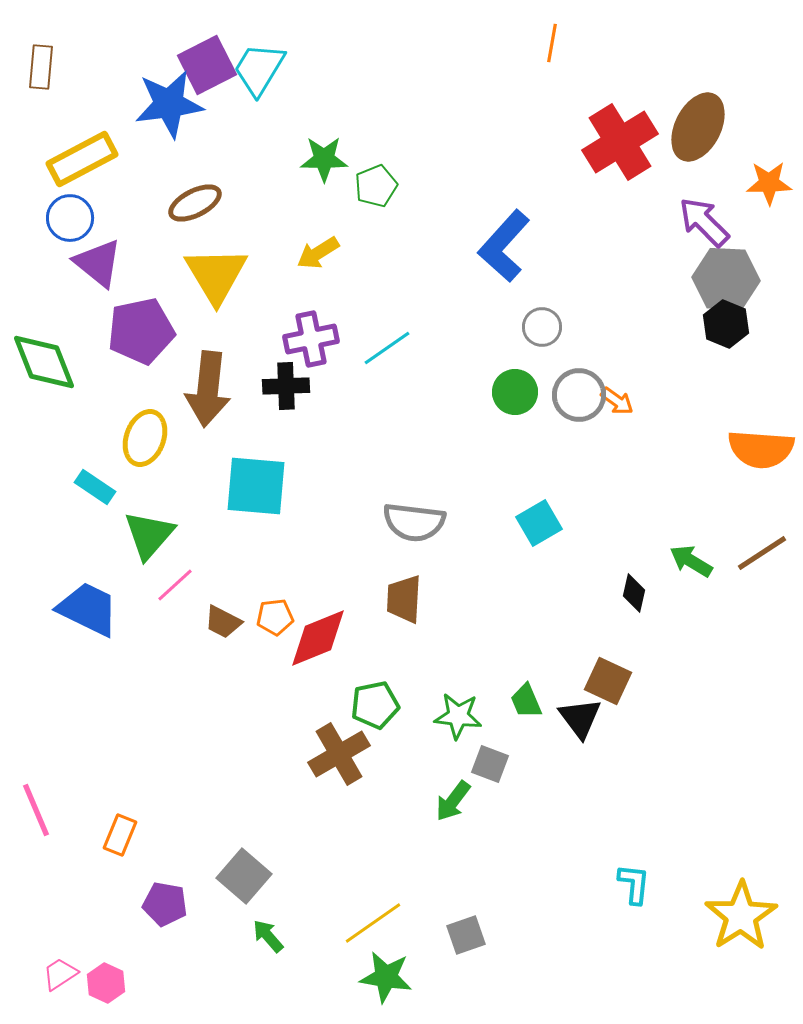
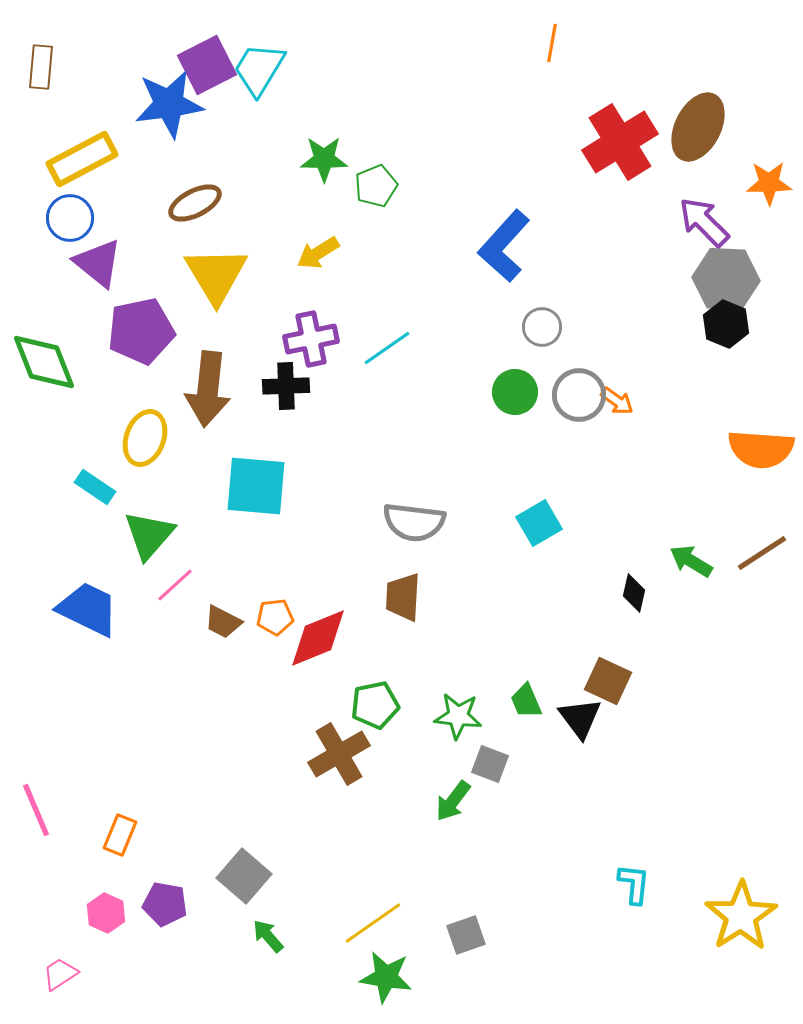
brown trapezoid at (404, 599): moved 1 px left, 2 px up
pink hexagon at (106, 983): moved 70 px up
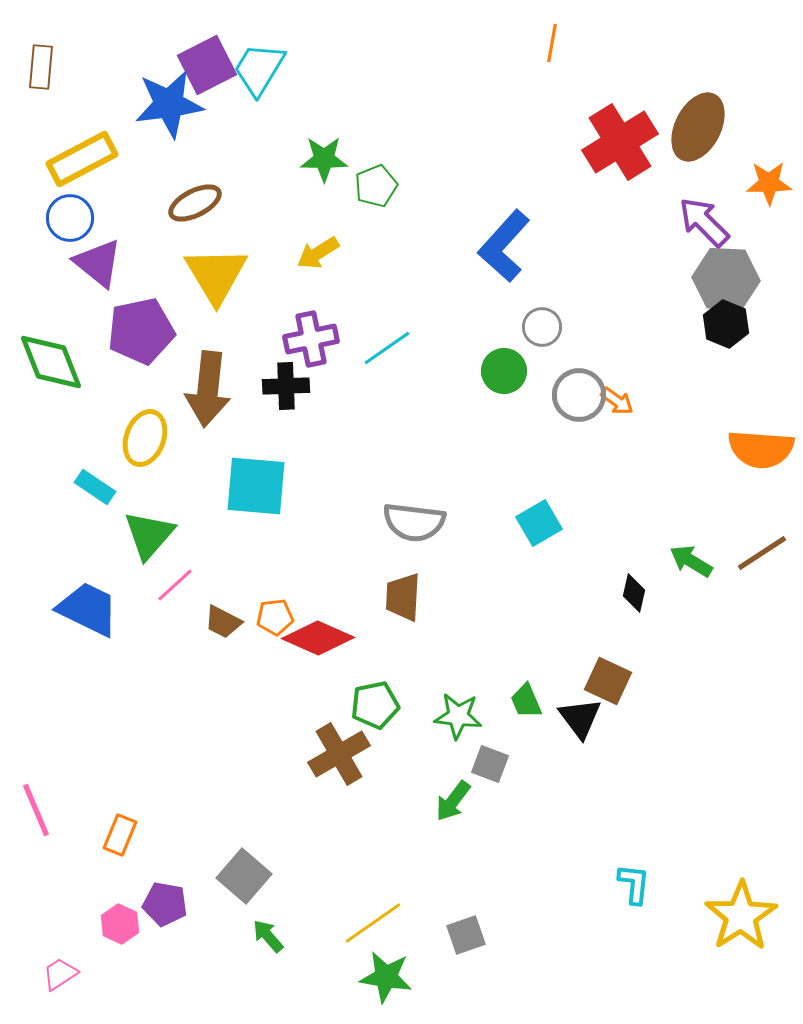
green diamond at (44, 362): moved 7 px right
green circle at (515, 392): moved 11 px left, 21 px up
red diamond at (318, 638): rotated 46 degrees clockwise
pink hexagon at (106, 913): moved 14 px right, 11 px down
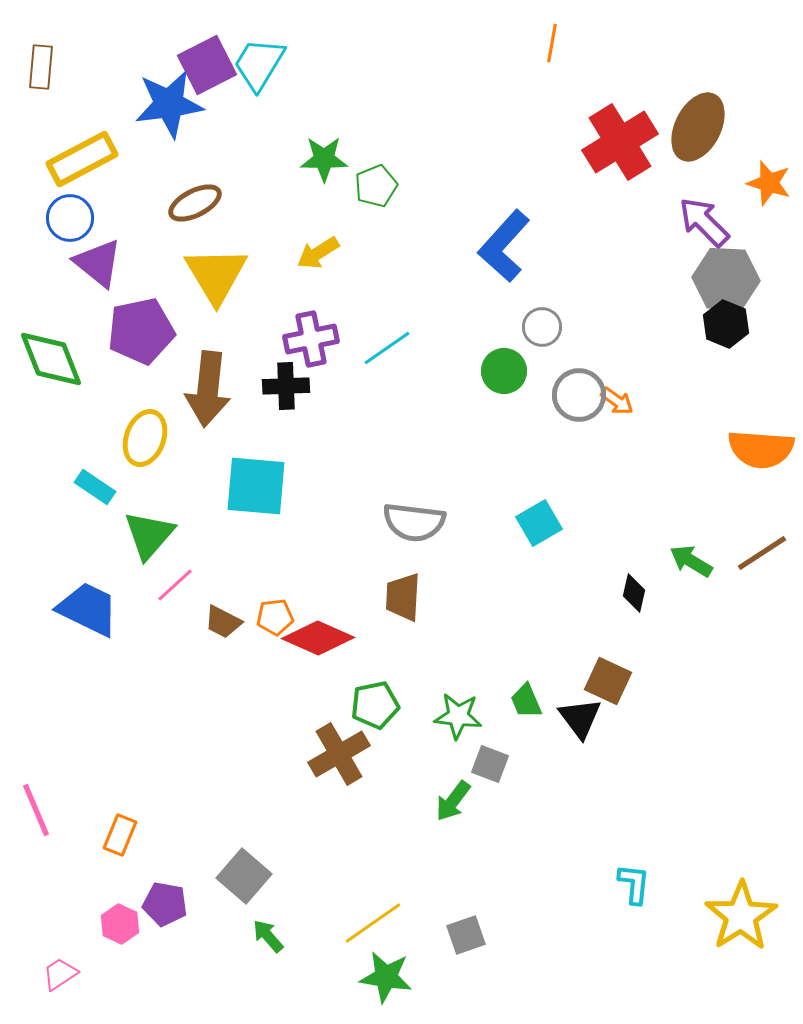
cyan trapezoid at (259, 69): moved 5 px up
orange star at (769, 183): rotated 18 degrees clockwise
green diamond at (51, 362): moved 3 px up
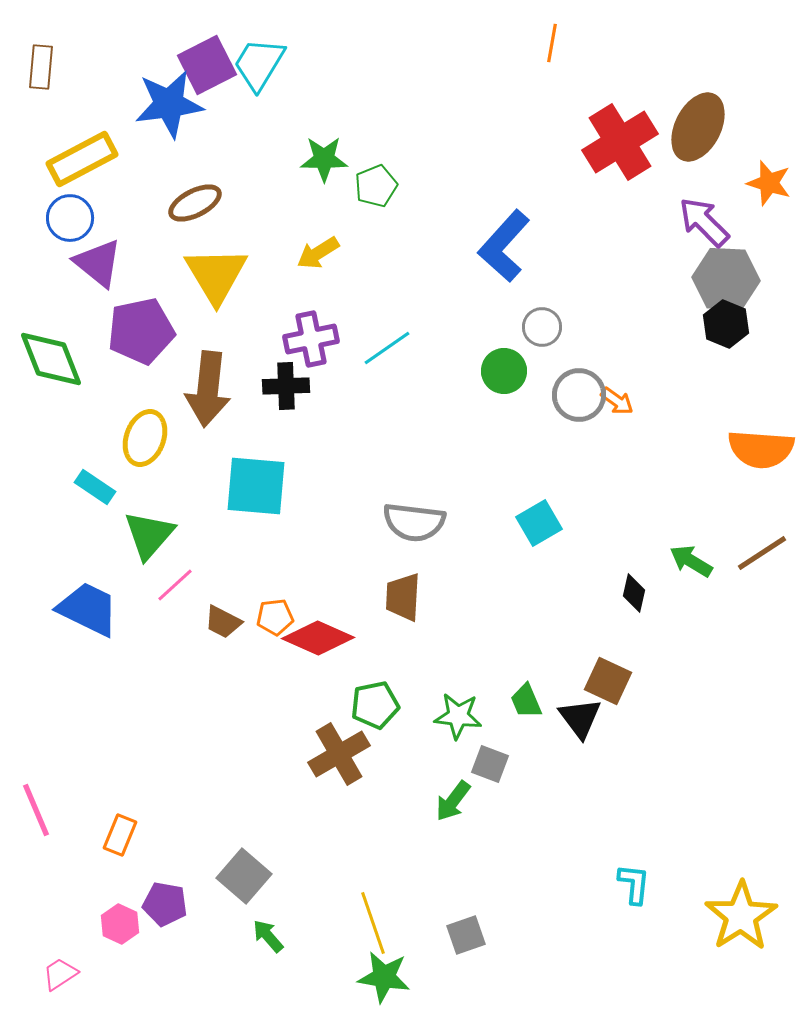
yellow line at (373, 923): rotated 74 degrees counterclockwise
green star at (386, 977): moved 2 px left
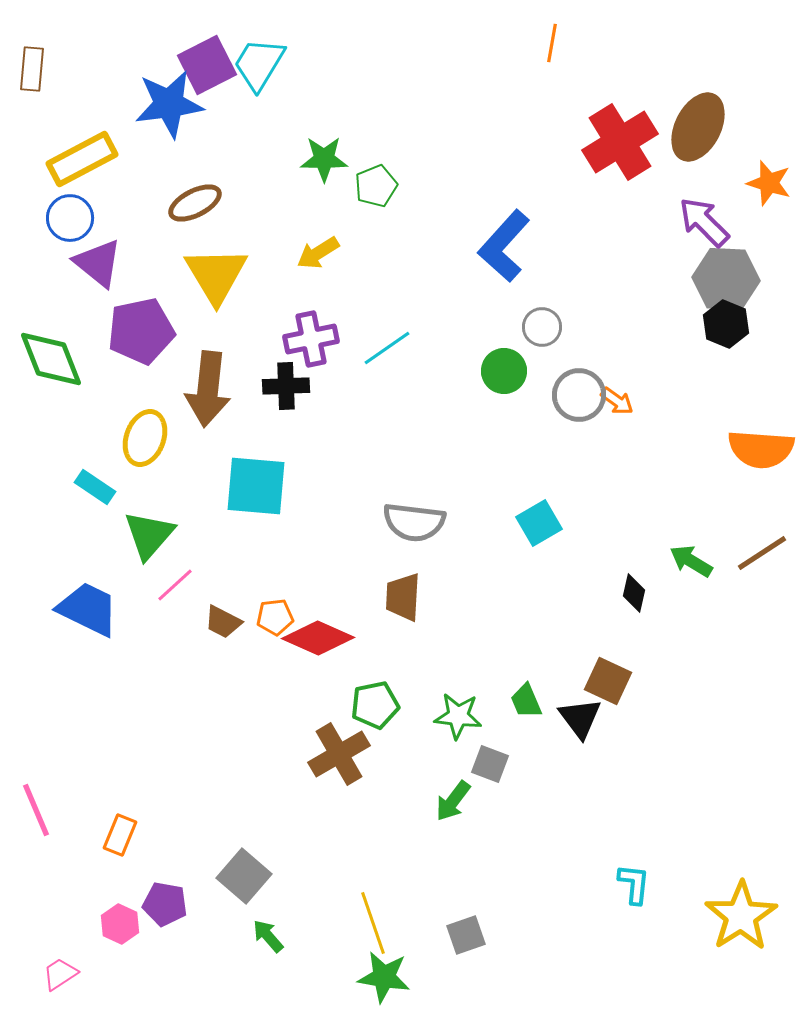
brown rectangle at (41, 67): moved 9 px left, 2 px down
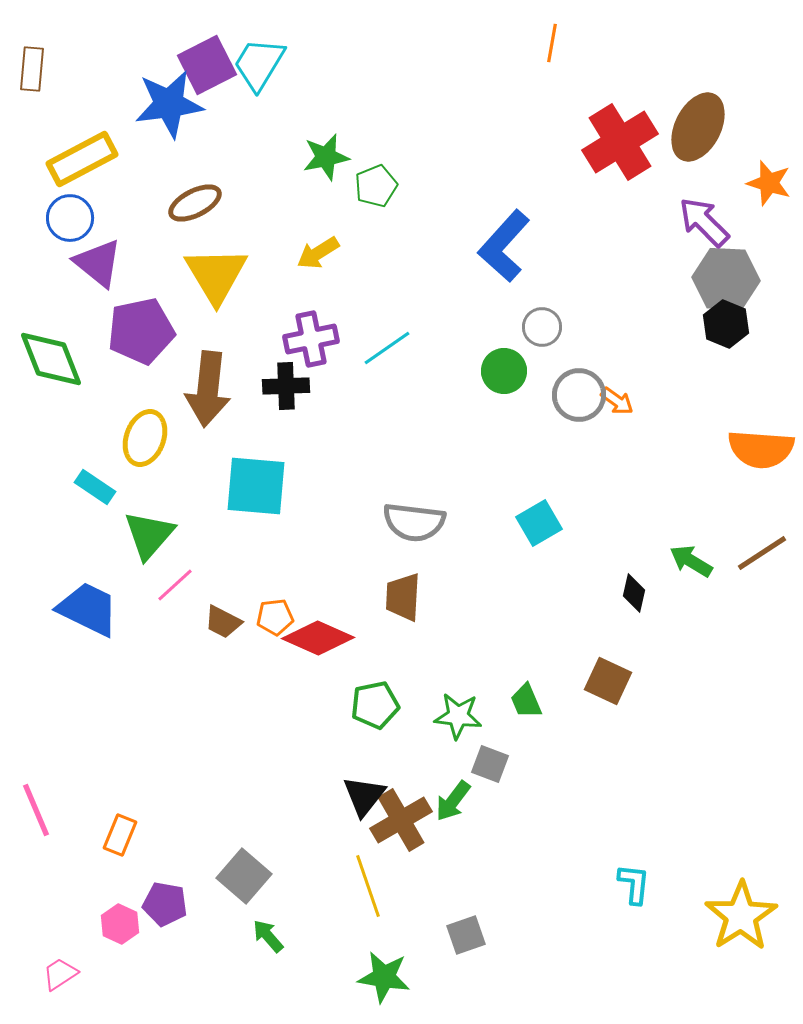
green star at (324, 159): moved 2 px right, 2 px up; rotated 12 degrees counterclockwise
black triangle at (580, 718): moved 216 px left, 78 px down; rotated 15 degrees clockwise
brown cross at (339, 754): moved 62 px right, 66 px down
yellow line at (373, 923): moved 5 px left, 37 px up
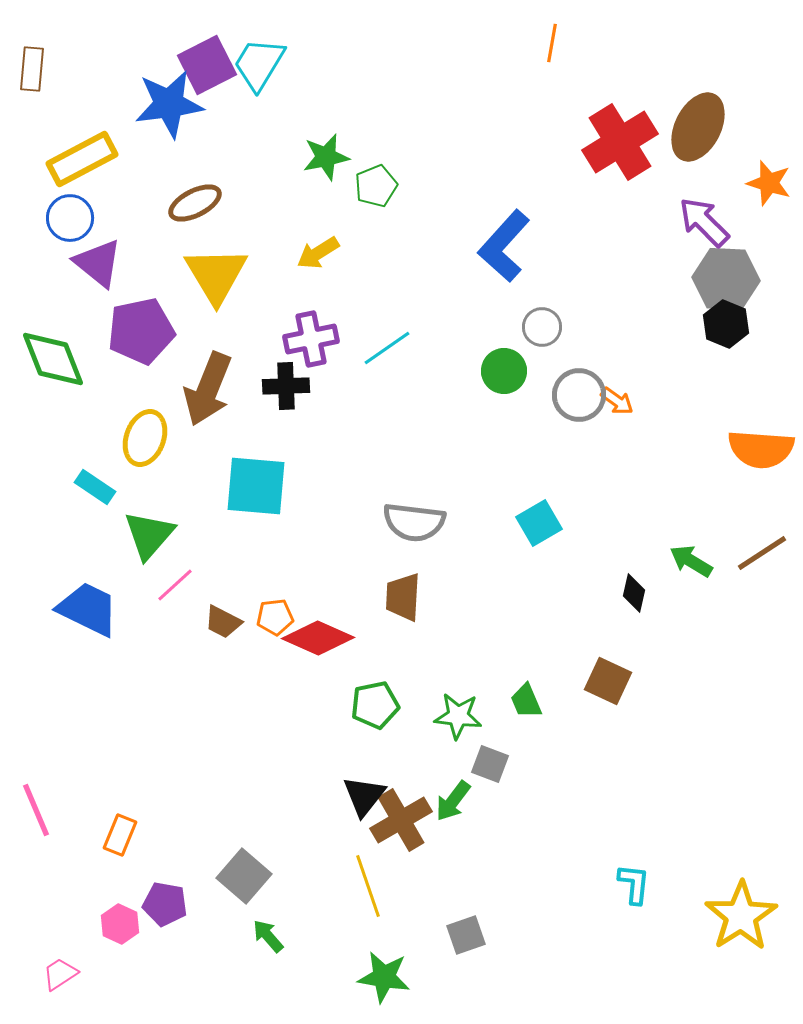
green diamond at (51, 359): moved 2 px right
brown arrow at (208, 389): rotated 16 degrees clockwise
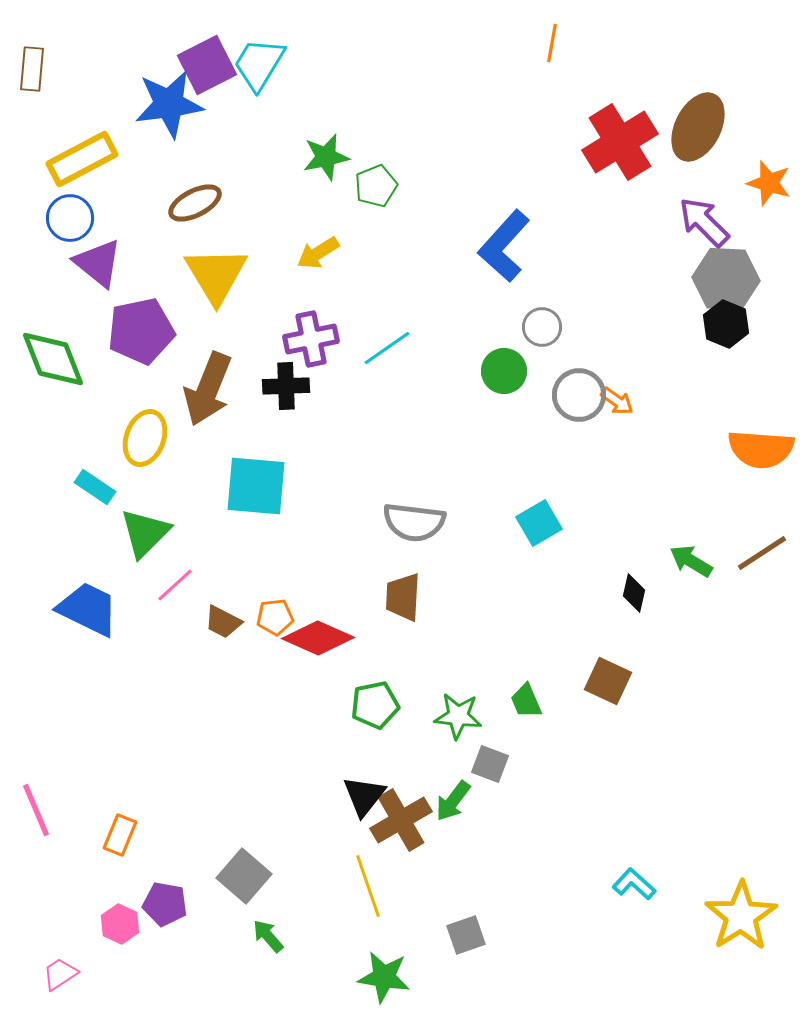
green triangle at (149, 535): moved 4 px left, 2 px up; rotated 4 degrees clockwise
cyan L-shape at (634, 884): rotated 54 degrees counterclockwise
